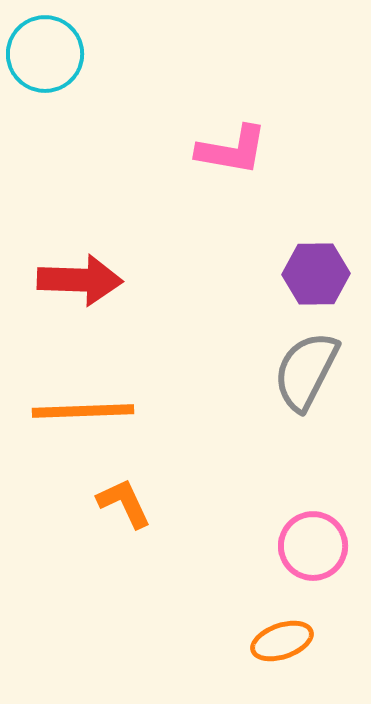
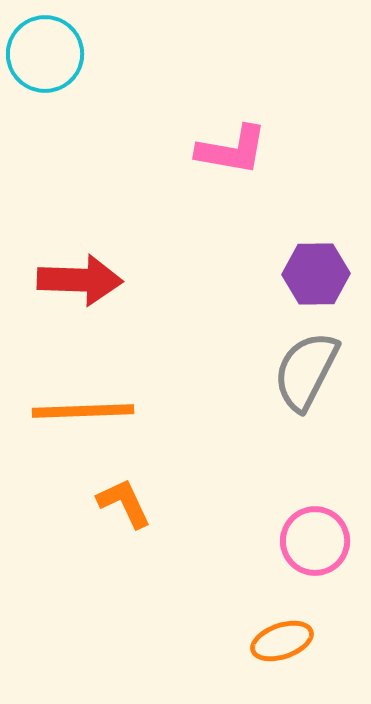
pink circle: moved 2 px right, 5 px up
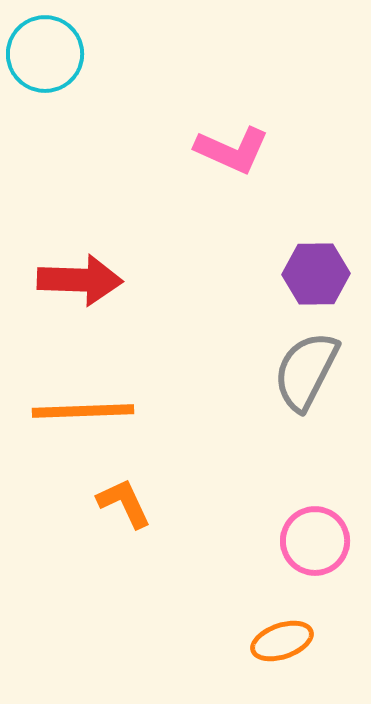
pink L-shape: rotated 14 degrees clockwise
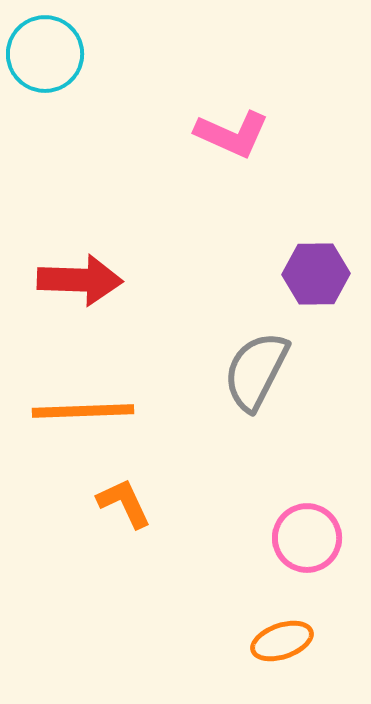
pink L-shape: moved 16 px up
gray semicircle: moved 50 px left
pink circle: moved 8 px left, 3 px up
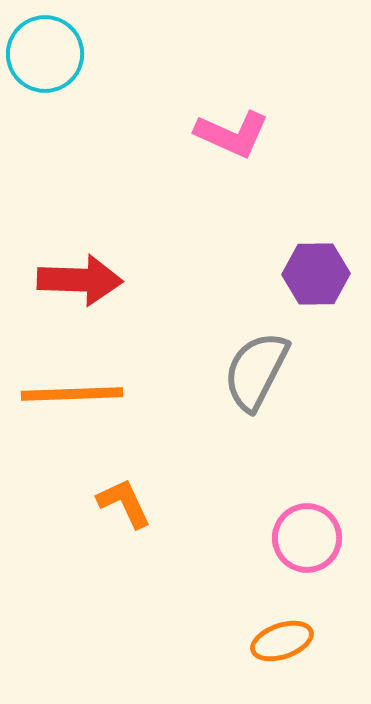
orange line: moved 11 px left, 17 px up
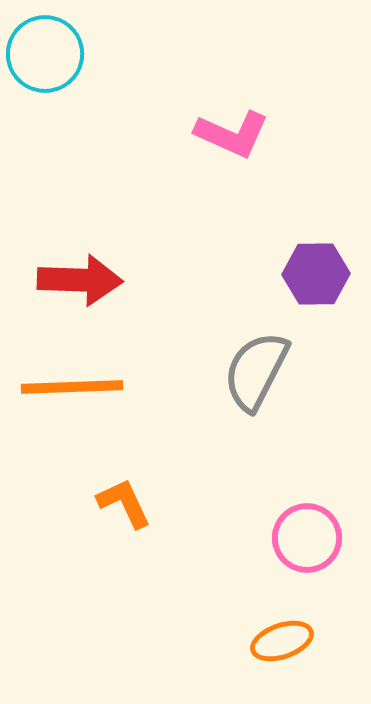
orange line: moved 7 px up
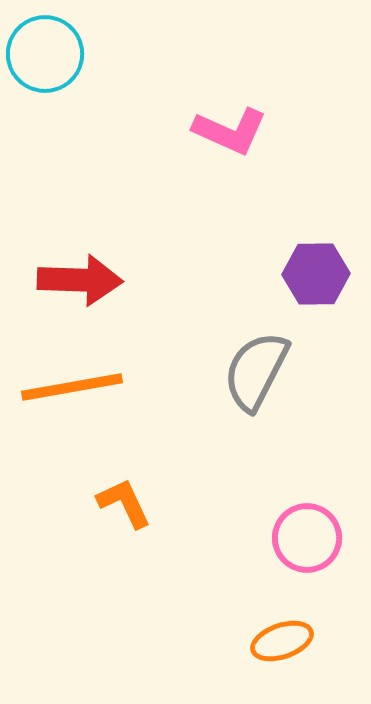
pink L-shape: moved 2 px left, 3 px up
orange line: rotated 8 degrees counterclockwise
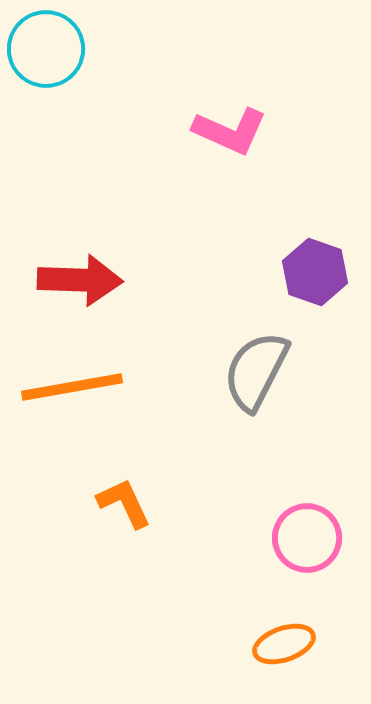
cyan circle: moved 1 px right, 5 px up
purple hexagon: moved 1 px left, 2 px up; rotated 20 degrees clockwise
orange ellipse: moved 2 px right, 3 px down
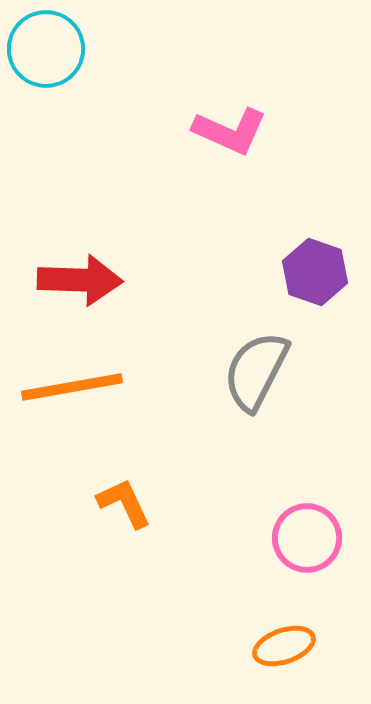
orange ellipse: moved 2 px down
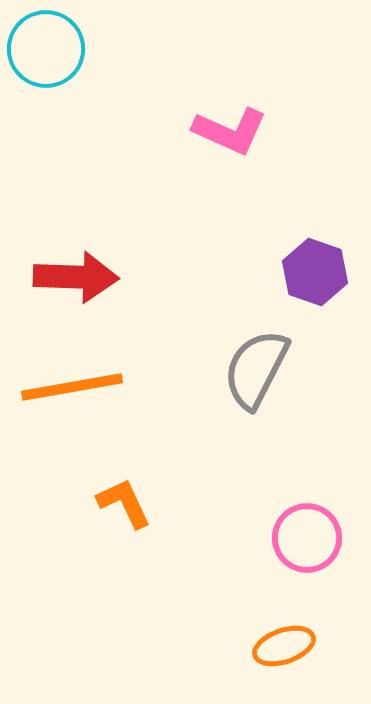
red arrow: moved 4 px left, 3 px up
gray semicircle: moved 2 px up
